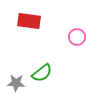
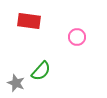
green semicircle: moved 1 px left, 2 px up; rotated 10 degrees counterclockwise
gray star: rotated 18 degrees clockwise
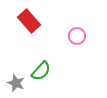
red rectangle: rotated 40 degrees clockwise
pink circle: moved 1 px up
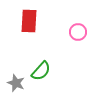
red rectangle: rotated 45 degrees clockwise
pink circle: moved 1 px right, 4 px up
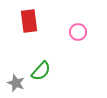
red rectangle: rotated 10 degrees counterclockwise
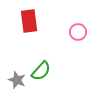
gray star: moved 1 px right, 3 px up
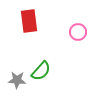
gray star: rotated 18 degrees counterclockwise
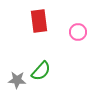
red rectangle: moved 10 px right
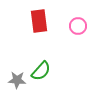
pink circle: moved 6 px up
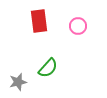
green semicircle: moved 7 px right, 3 px up
gray star: moved 1 px right, 2 px down; rotated 18 degrees counterclockwise
